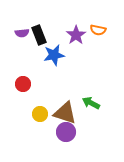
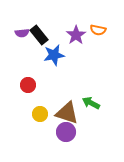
black rectangle: rotated 18 degrees counterclockwise
red circle: moved 5 px right, 1 px down
brown triangle: moved 2 px right
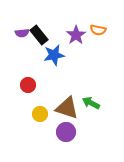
brown triangle: moved 5 px up
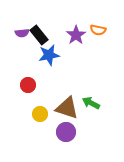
blue star: moved 5 px left
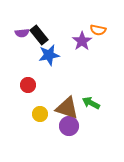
purple star: moved 6 px right, 6 px down
purple circle: moved 3 px right, 6 px up
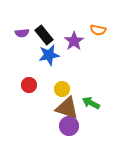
black rectangle: moved 5 px right
purple star: moved 8 px left
red circle: moved 1 px right
yellow circle: moved 22 px right, 25 px up
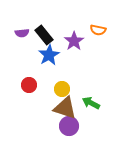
blue star: rotated 20 degrees counterclockwise
brown triangle: moved 2 px left
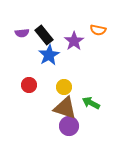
yellow circle: moved 2 px right, 2 px up
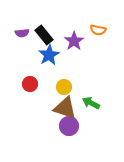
red circle: moved 1 px right, 1 px up
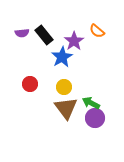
orange semicircle: moved 1 px left, 1 px down; rotated 28 degrees clockwise
blue star: moved 13 px right, 2 px down
brown triangle: moved 1 px right; rotated 35 degrees clockwise
purple circle: moved 26 px right, 8 px up
